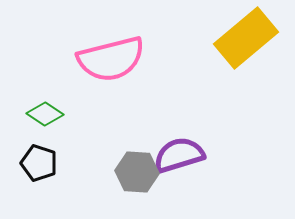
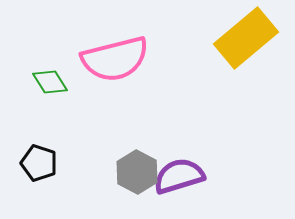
pink semicircle: moved 4 px right
green diamond: moved 5 px right, 32 px up; rotated 24 degrees clockwise
purple semicircle: moved 21 px down
gray hexagon: rotated 24 degrees clockwise
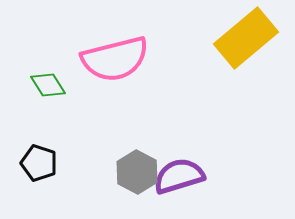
green diamond: moved 2 px left, 3 px down
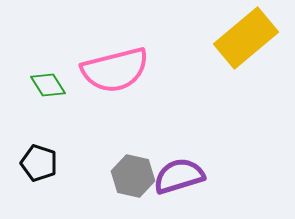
pink semicircle: moved 11 px down
gray hexagon: moved 4 px left, 4 px down; rotated 15 degrees counterclockwise
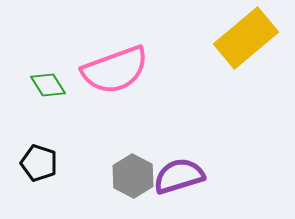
pink semicircle: rotated 6 degrees counterclockwise
gray hexagon: rotated 15 degrees clockwise
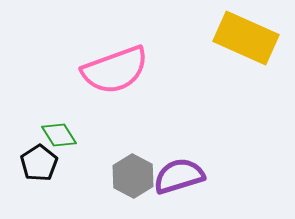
yellow rectangle: rotated 64 degrees clockwise
green diamond: moved 11 px right, 50 px down
black pentagon: rotated 21 degrees clockwise
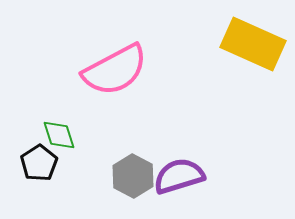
yellow rectangle: moved 7 px right, 6 px down
pink semicircle: rotated 8 degrees counterclockwise
green diamond: rotated 15 degrees clockwise
